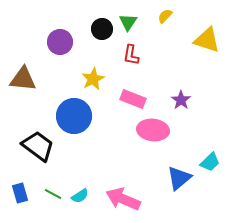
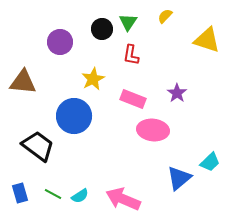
brown triangle: moved 3 px down
purple star: moved 4 px left, 7 px up
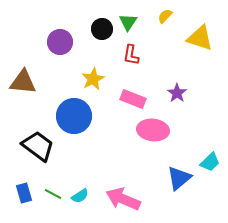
yellow triangle: moved 7 px left, 2 px up
blue rectangle: moved 4 px right
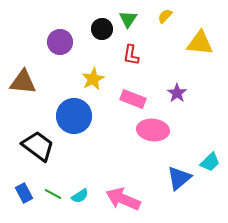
green triangle: moved 3 px up
yellow triangle: moved 5 px down; rotated 12 degrees counterclockwise
blue rectangle: rotated 12 degrees counterclockwise
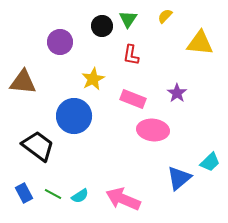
black circle: moved 3 px up
